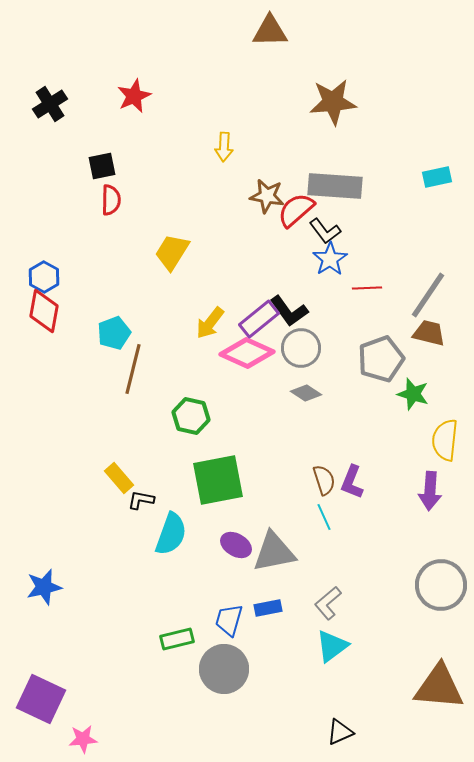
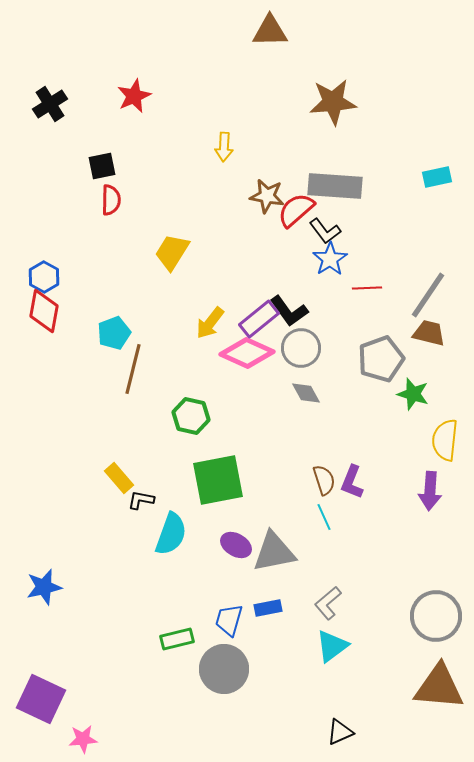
gray diamond at (306, 393): rotated 28 degrees clockwise
gray circle at (441, 585): moved 5 px left, 31 px down
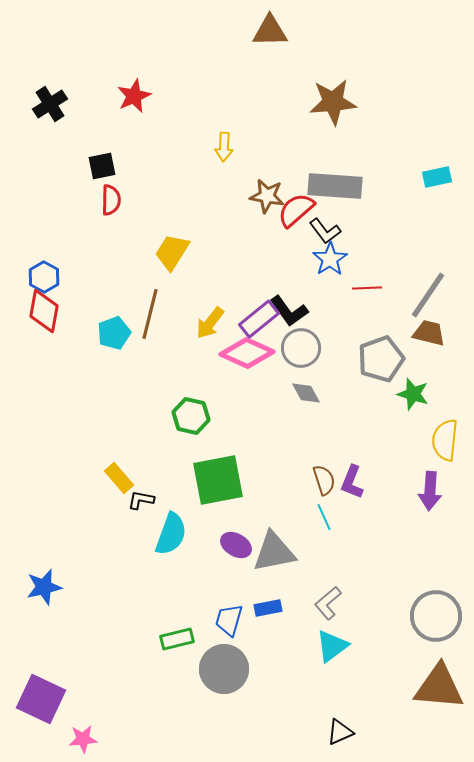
brown line at (133, 369): moved 17 px right, 55 px up
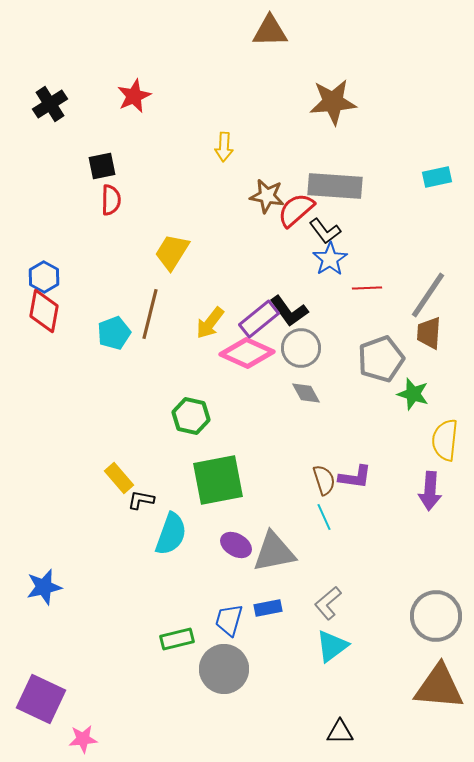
brown trapezoid at (429, 333): rotated 100 degrees counterclockwise
purple L-shape at (352, 482): moved 3 px right, 5 px up; rotated 104 degrees counterclockwise
black triangle at (340, 732): rotated 24 degrees clockwise
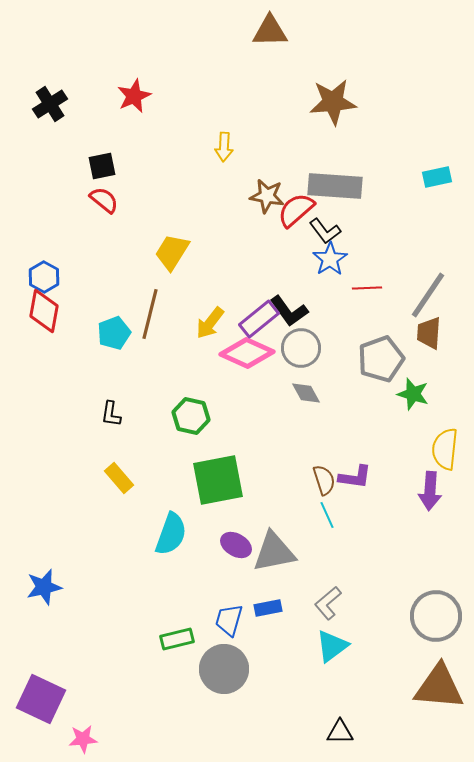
red semicircle at (111, 200): moved 7 px left; rotated 52 degrees counterclockwise
yellow semicircle at (445, 440): moved 9 px down
black L-shape at (141, 500): moved 30 px left, 86 px up; rotated 92 degrees counterclockwise
cyan line at (324, 517): moved 3 px right, 2 px up
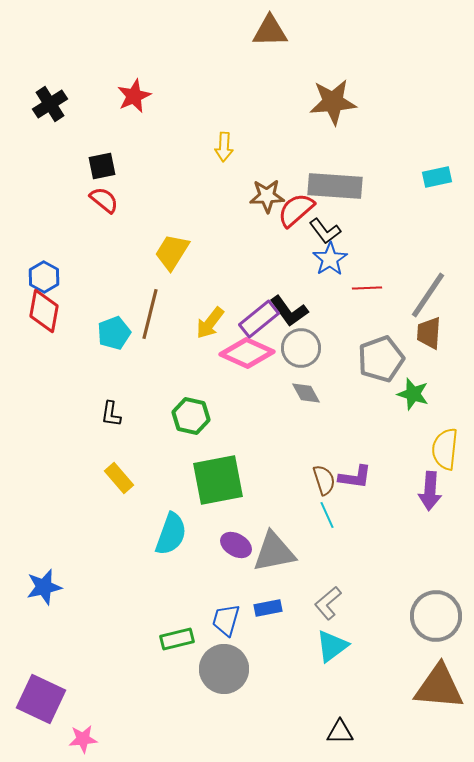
brown star at (267, 196): rotated 12 degrees counterclockwise
blue trapezoid at (229, 620): moved 3 px left
